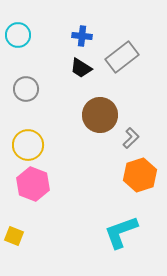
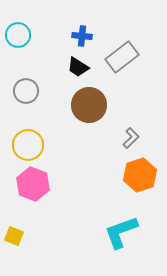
black trapezoid: moved 3 px left, 1 px up
gray circle: moved 2 px down
brown circle: moved 11 px left, 10 px up
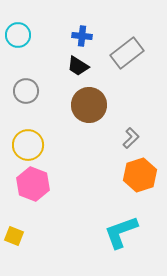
gray rectangle: moved 5 px right, 4 px up
black trapezoid: moved 1 px up
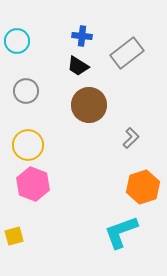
cyan circle: moved 1 px left, 6 px down
orange hexagon: moved 3 px right, 12 px down
yellow square: rotated 36 degrees counterclockwise
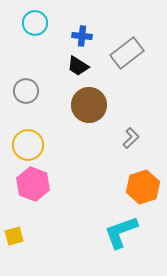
cyan circle: moved 18 px right, 18 px up
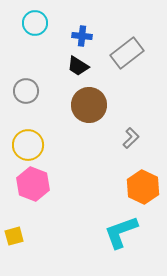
orange hexagon: rotated 16 degrees counterclockwise
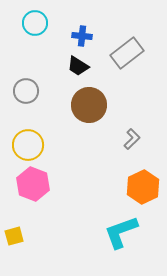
gray L-shape: moved 1 px right, 1 px down
orange hexagon: rotated 8 degrees clockwise
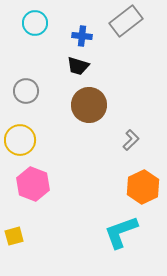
gray rectangle: moved 1 px left, 32 px up
black trapezoid: rotated 15 degrees counterclockwise
gray L-shape: moved 1 px left, 1 px down
yellow circle: moved 8 px left, 5 px up
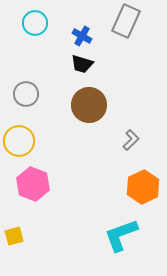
gray rectangle: rotated 28 degrees counterclockwise
blue cross: rotated 24 degrees clockwise
black trapezoid: moved 4 px right, 2 px up
gray circle: moved 3 px down
yellow circle: moved 1 px left, 1 px down
cyan L-shape: moved 3 px down
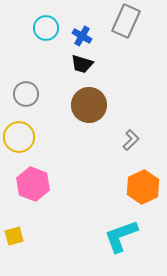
cyan circle: moved 11 px right, 5 px down
yellow circle: moved 4 px up
cyan L-shape: moved 1 px down
